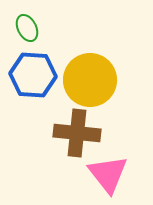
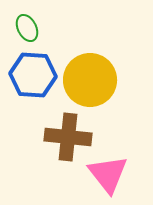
brown cross: moved 9 px left, 4 px down
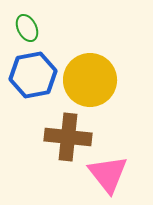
blue hexagon: rotated 15 degrees counterclockwise
